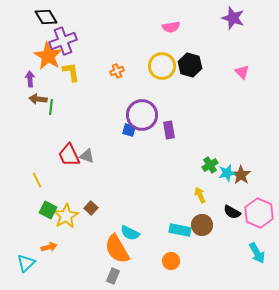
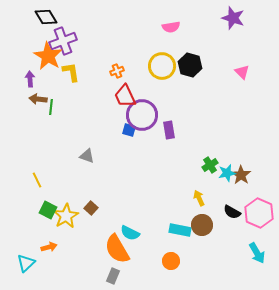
red trapezoid: moved 56 px right, 59 px up
yellow arrow: moved 1 px left, 3 px down
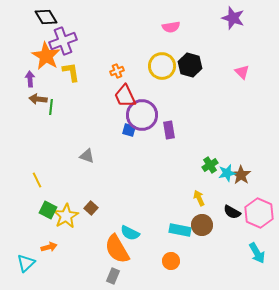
orange star: moved 2 px left
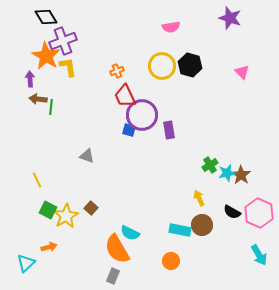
purple star: moved 3 px left
yellow L-shape: moved 3 px left, 5 px up
cyan arrow: moved 2 px right, 2 px down
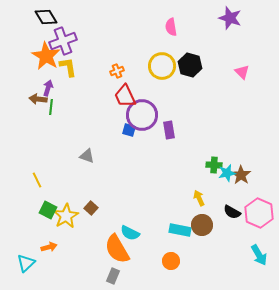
pink semicircle: rotated 90 degrees clockwise
purple arrow: moved 18 px right, 9 px down; rotated 21 degrees clockwise
green cross: moved 4 px right; rotated 35 degrees clockwise
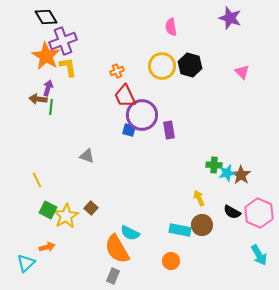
orange arrow: moved 2 px left
